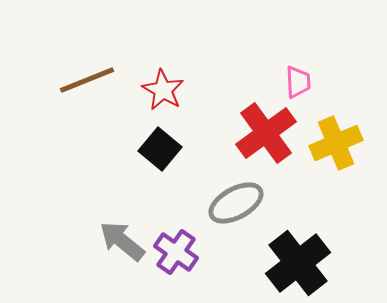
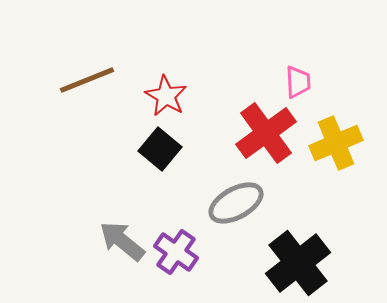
red star: moved 3 px right, 6 px down
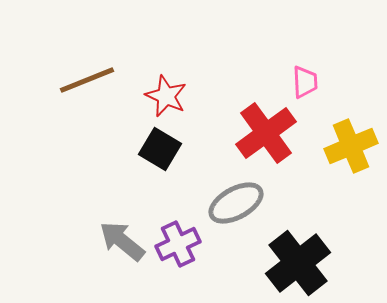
pink trapezoid: moved 7 px right
red star: rotated 6 degrees counterclockwise
yellow cross: moved 15 px right, 3 px down
black square: rotated 9 degrees counterclockwise
purple cross: moved 2 px right, 8 px up; rotated 30 degrees clockwise
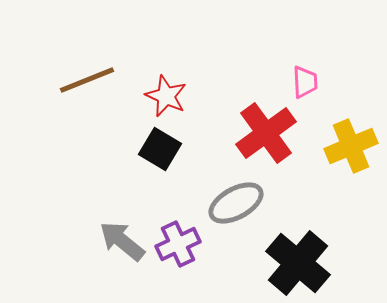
black cross: rotated 12 degrees counterclockwise
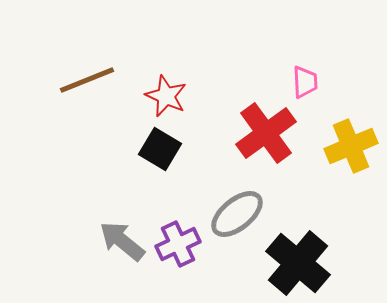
gray ellipse: moved 1 px right, 11 px down; rotated 10 degrees counterclockwise
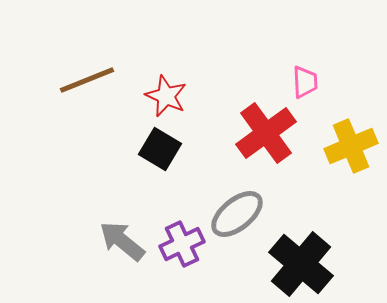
purple cross: moved 4 px right
black cross: moved 3 px right, 1 px down
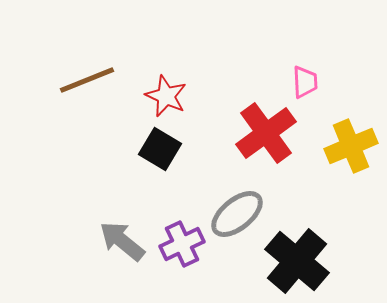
black cross: moved 4 px left, 3 px up
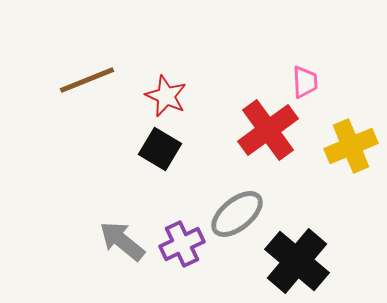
red cross: moved 2 px right, 3 px up
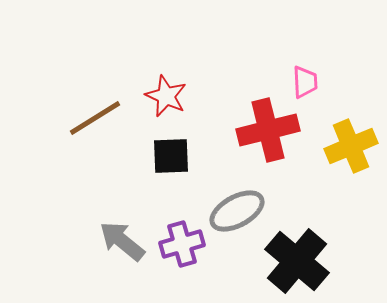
brown line: moved 8 px right, 38 px down; rotated 10 degrees counterclockwise
red cross: rotated 22 degrees clockwise
black square: moved 11 px right, 7 px down; rotated 33 degrees counterclockwise
gray ellipse: moved 3 px up; rotated 10 degrees clockwise
purple cross: rotated 9 degrees clockwise
